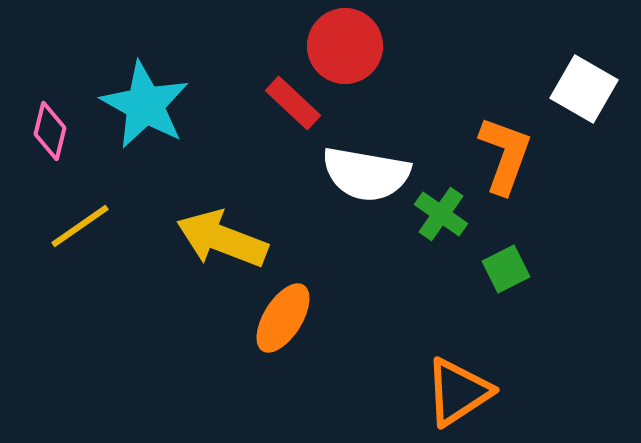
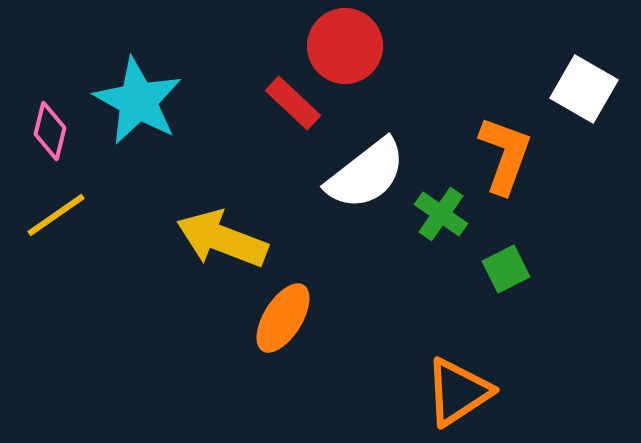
cyan star: moved 7 px left, 4 px up
white semicircle: rotated 48 degrees counterclockwise
yellow line: moved 24 px left, 11 px up
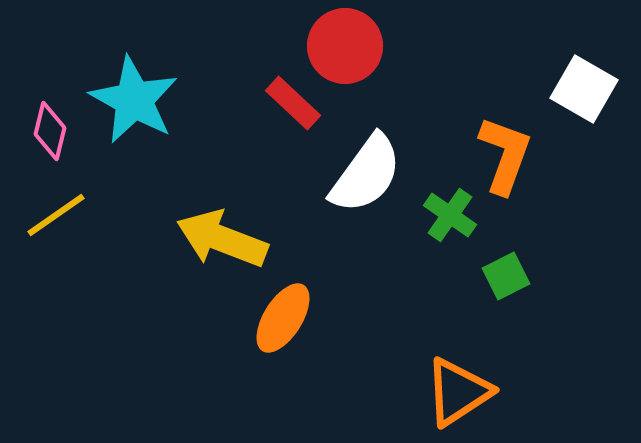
cyan star: moved 4 px left, 1 px up
white semicircle: rotated 16 degrees counterclockwise
green cross: moved 9 px right, 1 px down
green square: moved 7 px down
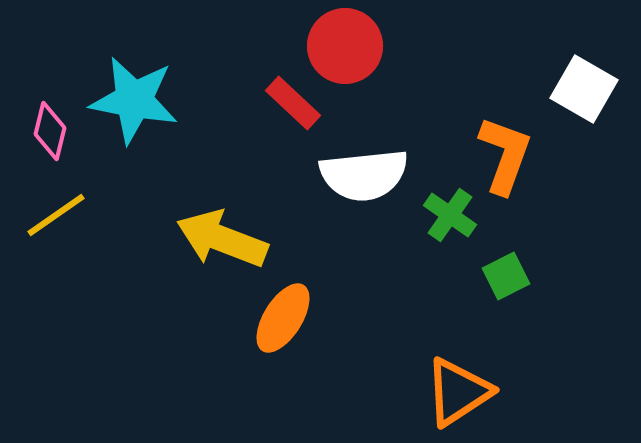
cyan star: rotated 18 degrees counterclockwise
white semicircle: moved 2 px left, 1 px down; rotated 48 degrees clockwise
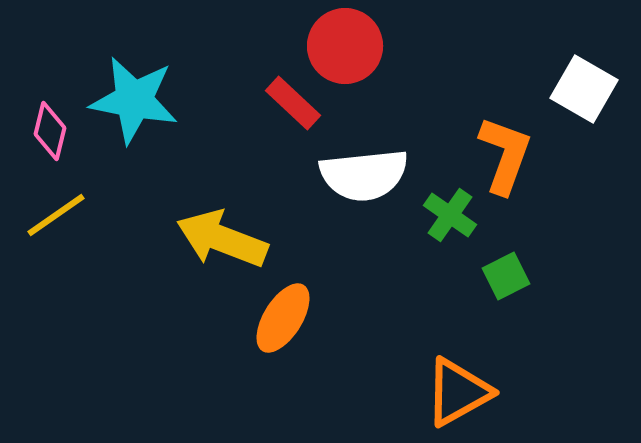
orange triangle: rotated 4 degrees clockwise
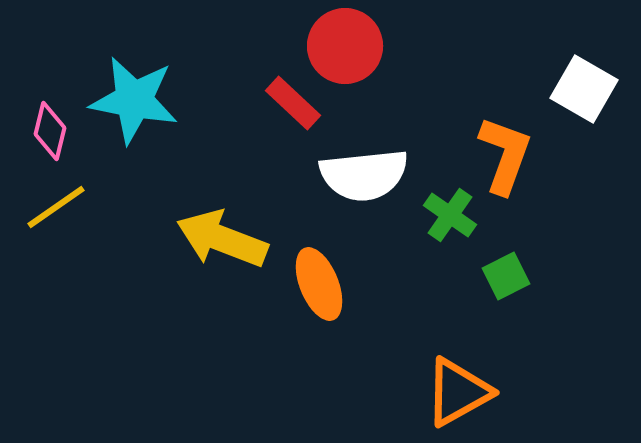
yellow line: moved 8 px up
orange ellipse: moved 36 px right, 34 px up; rotated 54 degrees counterclockwise
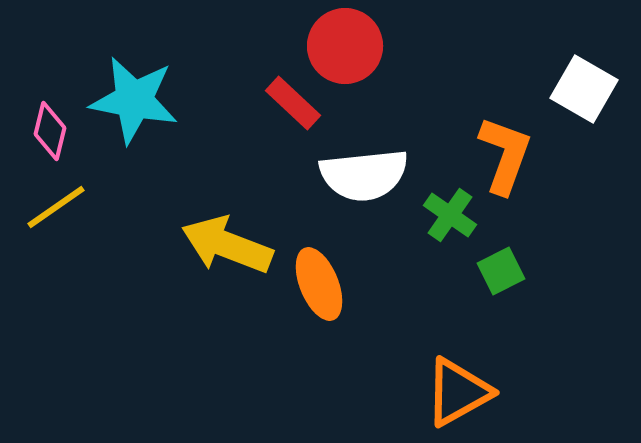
yellow arrow: moved 5 px right, 6 px down
green square: moved 5 px left, 5 px up
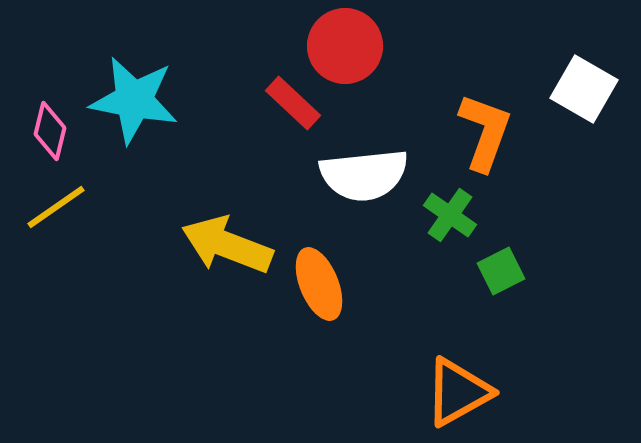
orange L-shape: moved 20 px left, 23 px up
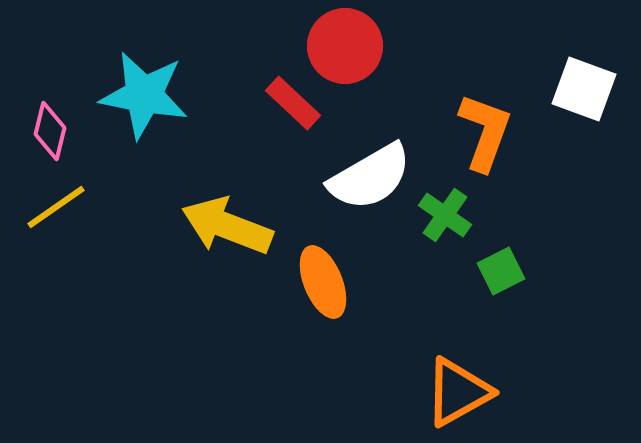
white square: rotated 10 degrees counterclockwise
cyan star: moved 10 px right, 5 px up
white semicircle: moved 6 px right, 2 px down; rotated 24 degrees counterclockwise
green cross: moved 5 px left
yellow arrow: moved 19 px up
orange ellipse: moved 4 px right, 2 px up
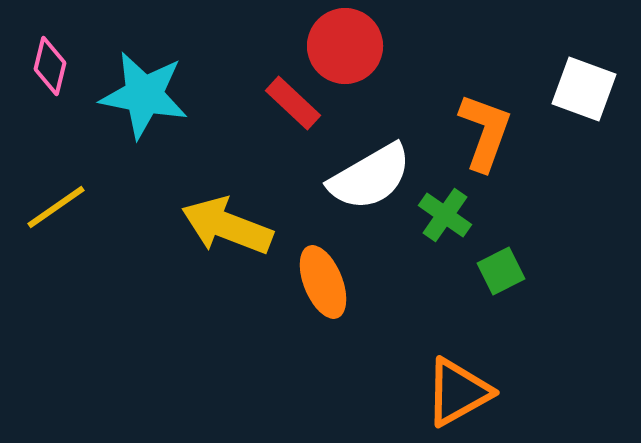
pink diamond: moved 65 px up
